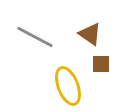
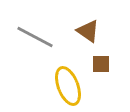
brown triangle: moved 2 px left, 3 px up
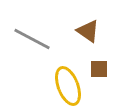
gray line: moved 3 px left, 2 px down
brown square: moved 2 px left, 5 px down
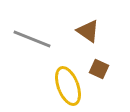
gray line: rotated 6 degrees counterclockwise
brown square: rotated 24 degrees clockwise
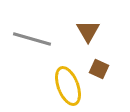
brown triangle: rotated 25 degrees clockwise
gray line: rotated 6 degrees counterclockwise
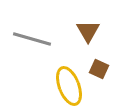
yellow ellipse: moved 1 px right
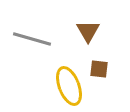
brown square: rotated 18 degrees counterclockwise
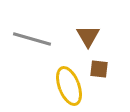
brown triangle: moved 5 px down
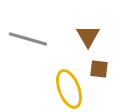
gray line: moved 4 px left
yellow ellipse: moved 3 px down
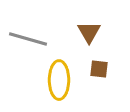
brown triangle: moved 1 px right, 4 px up
yellow ellipse: moved 10 px left, 9 px up; rotated 21 degrees clockwise
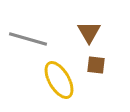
brown square: moved 3 px left, 4 px up
yellow ellipse: rotated 30 degrees counterclockwise
